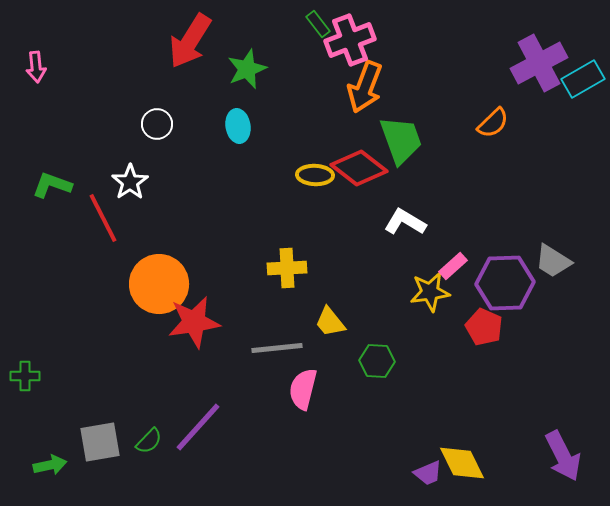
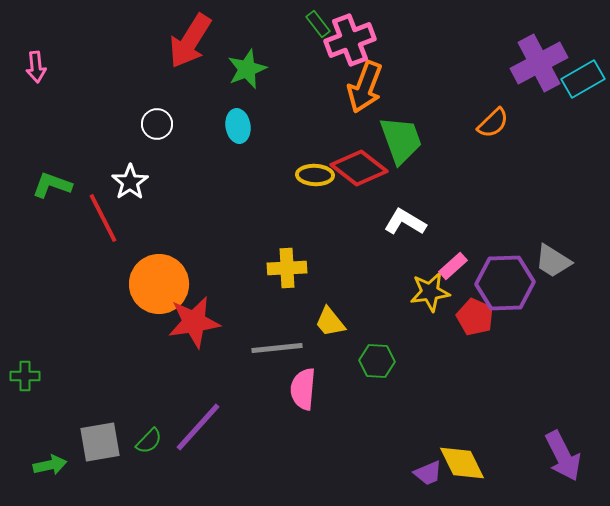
red pentagon: moved 9 px left, 10 px up
pink semicircle: rotated 9 degrees counterclockwise
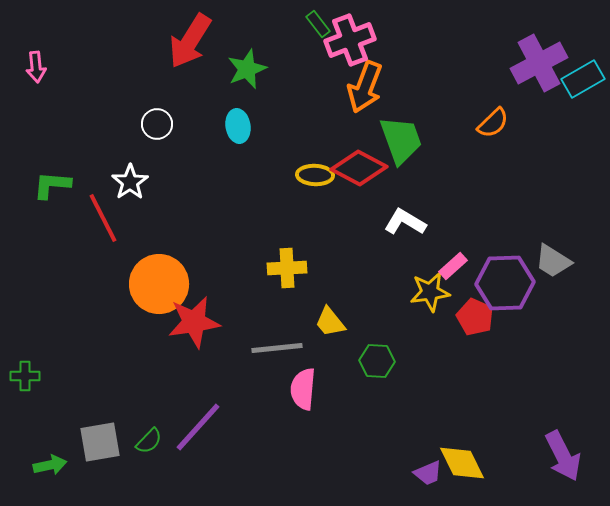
red diamond: rotated 10 degrees counterclockwise
green L-shape: rotated 15 degrees counterclockwise
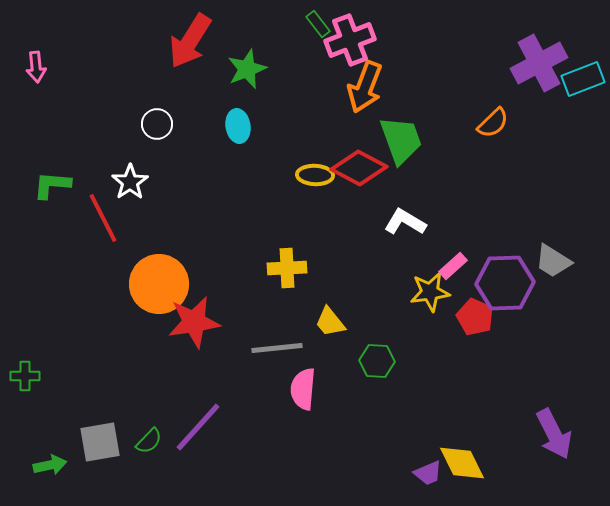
cyan rectangle: rotated 9 degrees clockwise
purple arrow: moved 9 px left, 22 px up
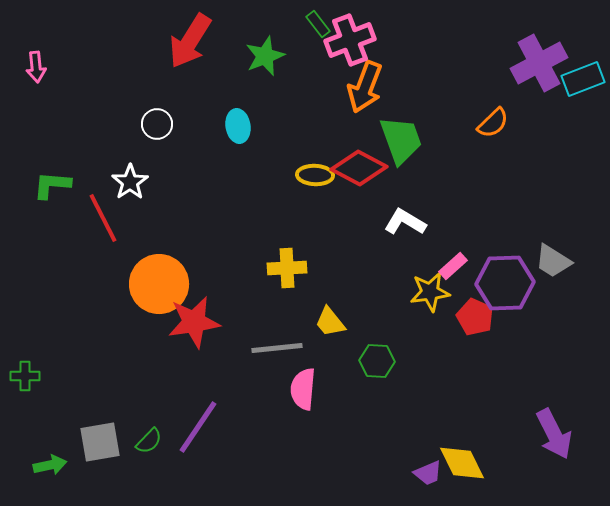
green star: moved 18 px right, 13 px up
purple line: rotated 8 degrees counterclockwise
